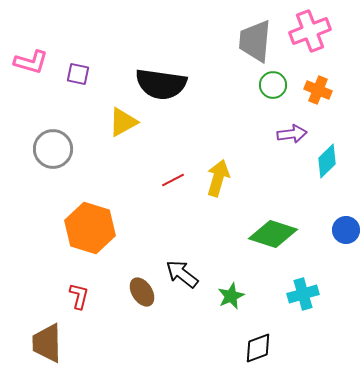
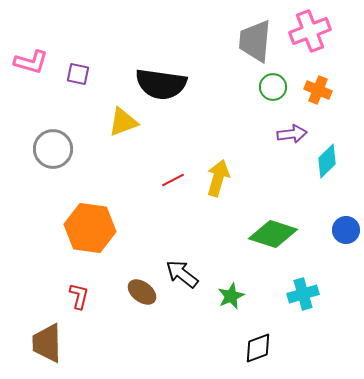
green circle: moved 2 px down
yellow triangle: rotated 8 degrees clockwise
orange hexagon: rotated 9 degrees counterclockwise
brown ellipse: rotated 20 degrees counterclockwise
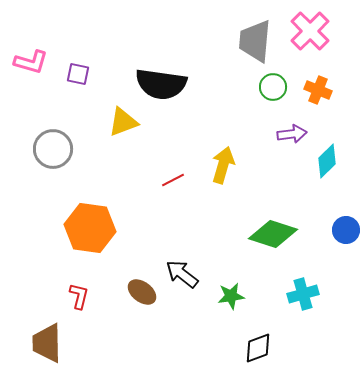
pink cross: rotated 24 degrees counterclockwise
yellow arrow: moved 5 px right, 13 px up
green star: rotated 16 degrees clockwise
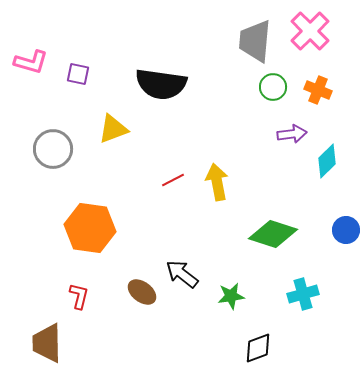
yellow triangle: moved 10 px left, 7 px down
yellow arrow: moved 6 px left, 17 px down; rotated 27 degrees counterclockwise
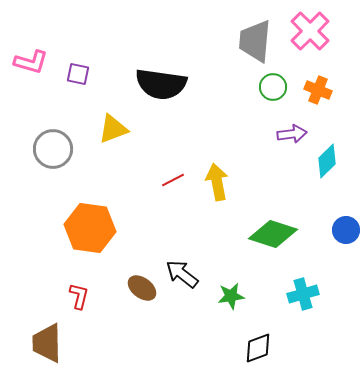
brown ellipse: moved 4 px up
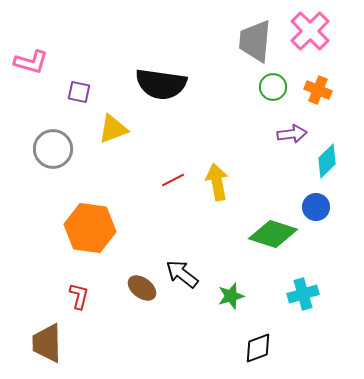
purple square: moved 1 px right, 18 px down
blue circle: moved 30 px left, 23 px up
green star: rotated 8 degrees counterclockwise
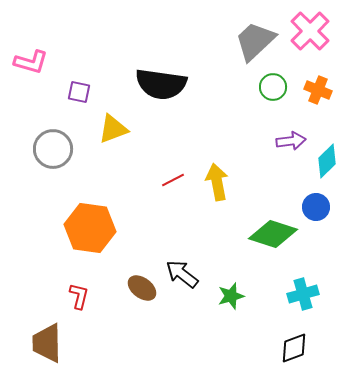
gray trapezoid: rotated 42 degrees clockwise
purple arrow: moved 1 px left, 7 px down
black diamond: moved 36 px right
